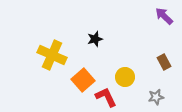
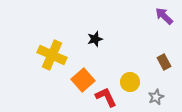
yellow circle: moved 5 px right, 5 px down
gray star: rotated 14 degrees counterclockwise
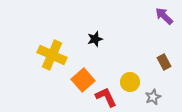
gray star: moved 3 px left
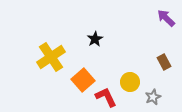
purple arrow: moved 2 px right, 2 px down
black star: rotated 14 degrees counterclockwise
yellow cross: moved 1 px left, 2 px down; rotated 32 degrees clockwise
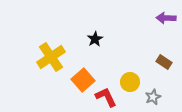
purple arrow: rotated 42 degrees counterclockwise
brown rectangle: rotated 28 degrees counterclockwise
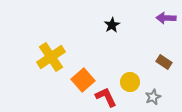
black star: moved 17 px right, 14 px up
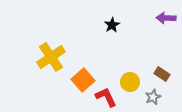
brown rectangle: moved 2 px left, 12 px down
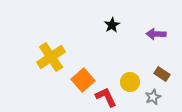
purple arrow: moved 10 px left, 16 px down
